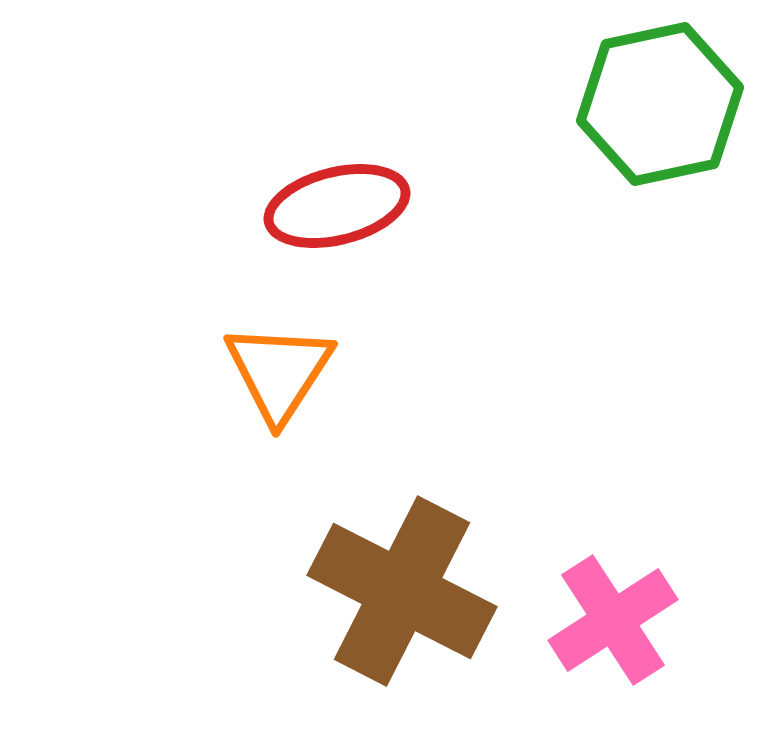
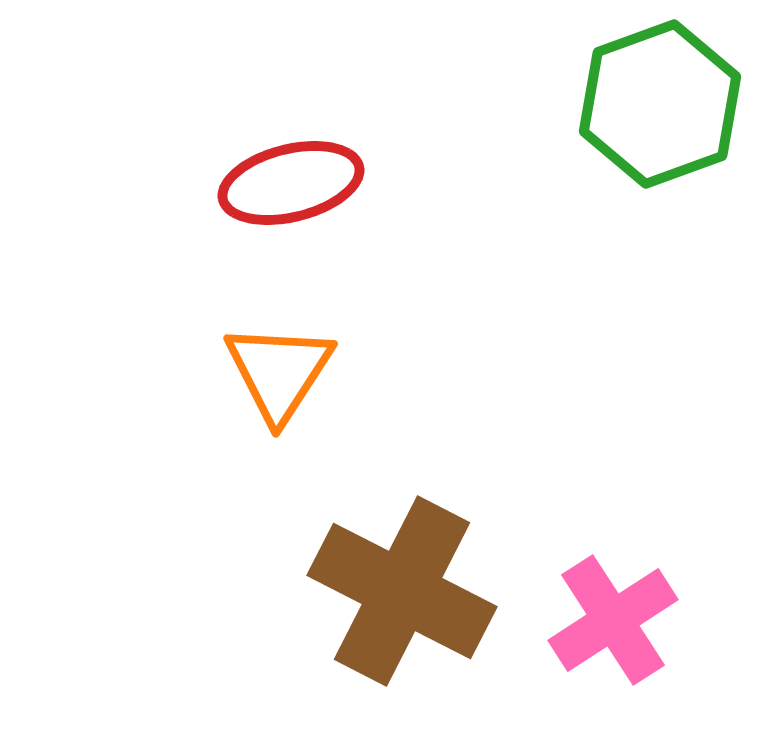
green hexagon: rotated 8 degrees counterclockwise
red ellipse: moved 46 px left, 23 px up
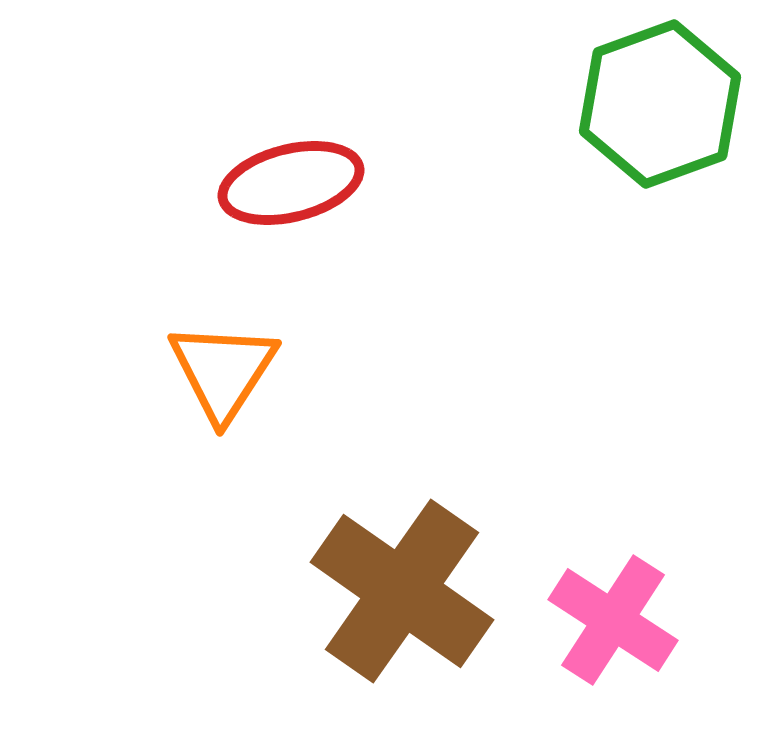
orange triangle: moved 56 px left, 1 px up
brown cross: rotated 8 degrees clockwise
pink cross: rotated 24 degrees counterclockwise
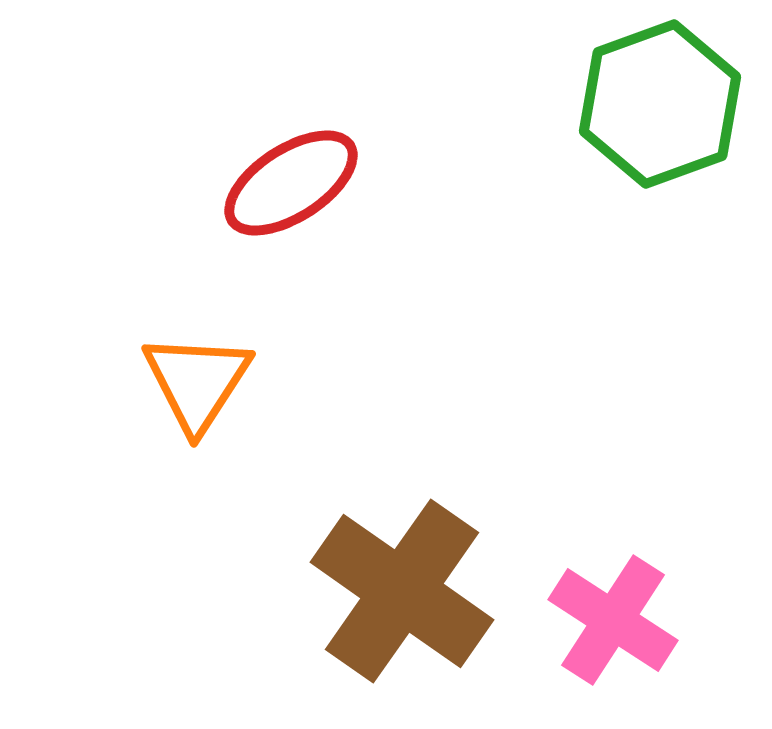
red ellipse: rotated 19 degrees counterclockwise
orange triangle: moved 26 px left, 11 px down
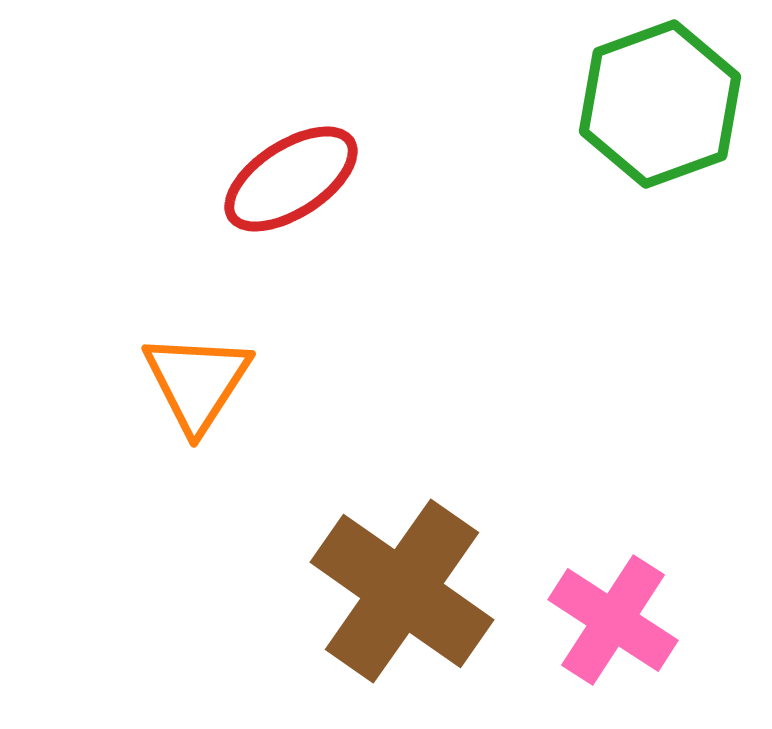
red ellipse: moved 4 px up
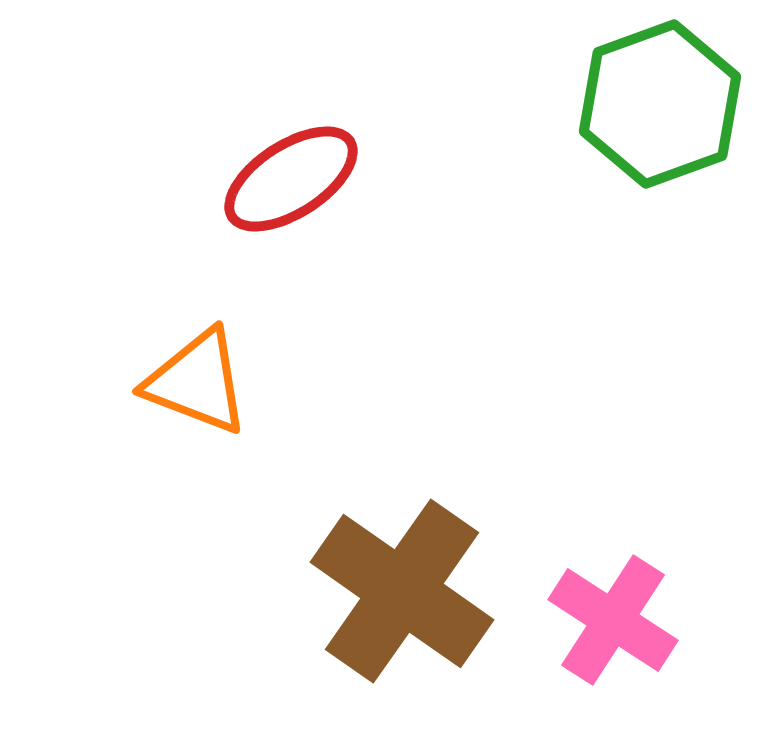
orange triangle: rotated 42 degrees counterclockwise
